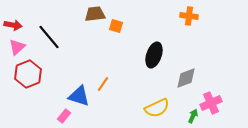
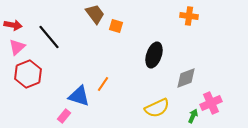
brown trapezoid: rotated 60 degrees clockwise
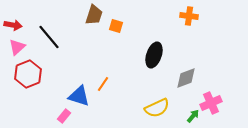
brown trapezoid: moved 1 px left, 1 px down; rotated 55 degrees clockwise
green arrow: rotated 16 degrees clockwise
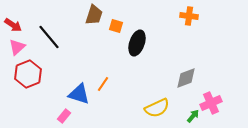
red arrow: rotated 24 degrees clockwise
black ellipse: moved 17 px left, 12 px up
blue triangle: moved 2 px up
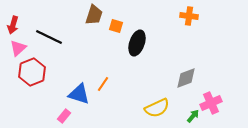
red arrow: rotated 72 degrees clockwise
black line: rotated 24 degrees counterclockwise
pink triangle: moved 1 px right, 1 px down
red hexagon: moved 4 px right, 2 px up
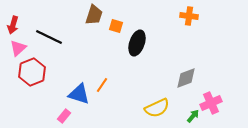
orange line: moved 1 px left, 1 px down
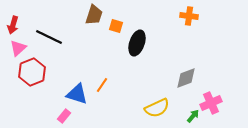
blue triangle: moved 2 px left
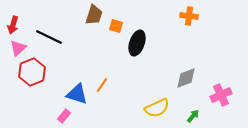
pink cross: moved 10 px right, 8 px up
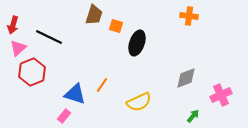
blue triangle: moved 2 px left
yellow semicircle: moved 18 px left, 6 px up
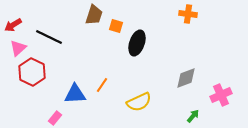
orange cross: moved 1 px left, 2 px up
red arrow: rotated 42 degrees clockwise
red hexagon: rotated 12 degrees counterclockwise
blue triangle: rotated 20 degrees counterclockwise
pink rectangle: moved 9 px left, 2 px down
